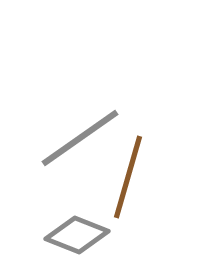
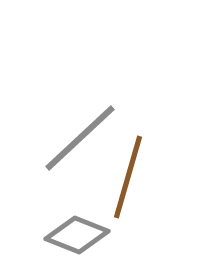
gray line: rotated 8 degrees counterclockwise
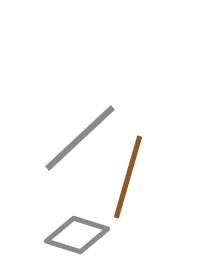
gray diamond: rotated 4 degrees counterclockwise
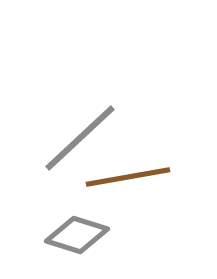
brown line: rotated 64 degrees clockwise
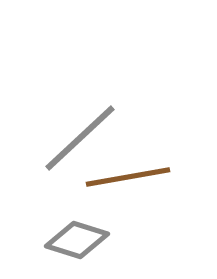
gray diamond: moved 5 px down
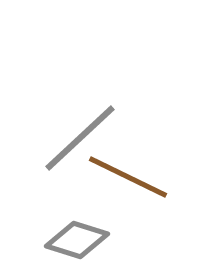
brown line: rotated 36 degrees clockwise
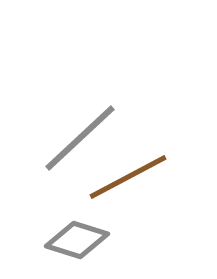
brown line: rotated 54 degrees counterclockwise
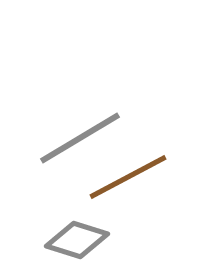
gray line: rotated 12 degrees clockwise
